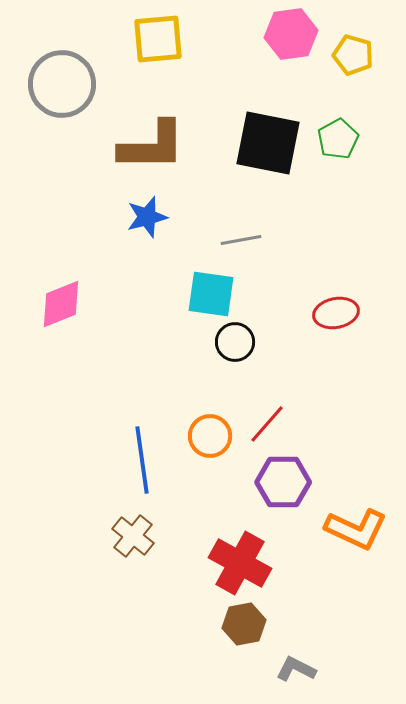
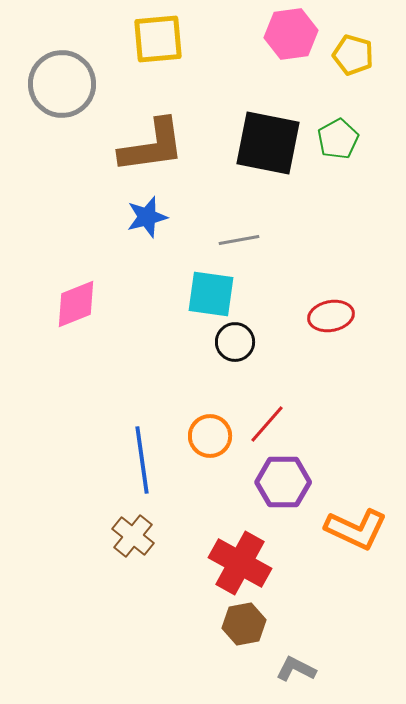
brown L-shape: rotated 8 degrees counterclockwise
gray line: moved 2 px left
pink diamond: moved 15 px right
red ellipse: moved 5 px left, 3 px down
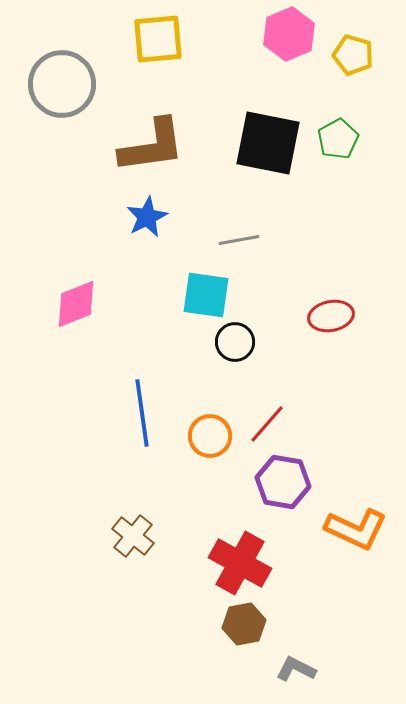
pink hexagon: moved 2 px left; rotated 15 degrees counterclockwise
blue star: rotated 12 degrees counterclockwise
cyan square: moved 5 px left, 1 px down
blue line: moved 47 px up
purple hexagon: rotated 10 degrees clockwise
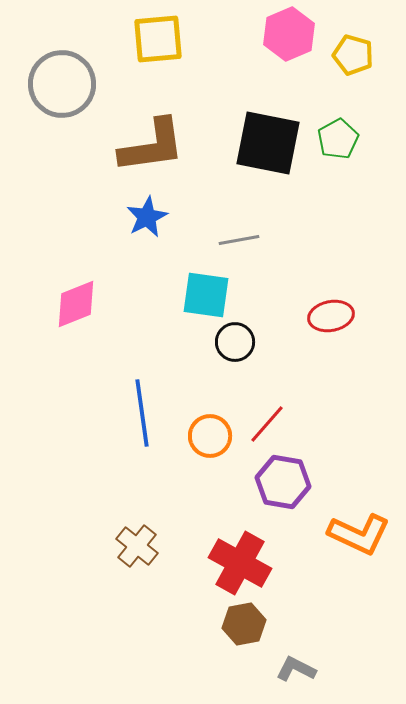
orange L-shape: moved 3 px right, 5 px down
brown cross: moved 4 px right, 10 px down
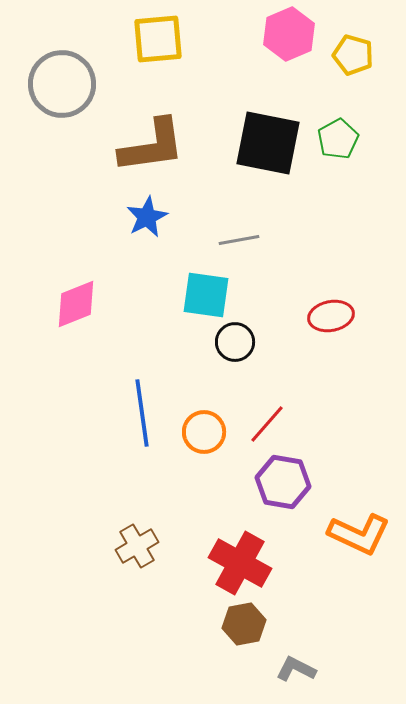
orange circle: moved 6 px left, 4 px up
brown cross: rotated 21 degrees clockwise
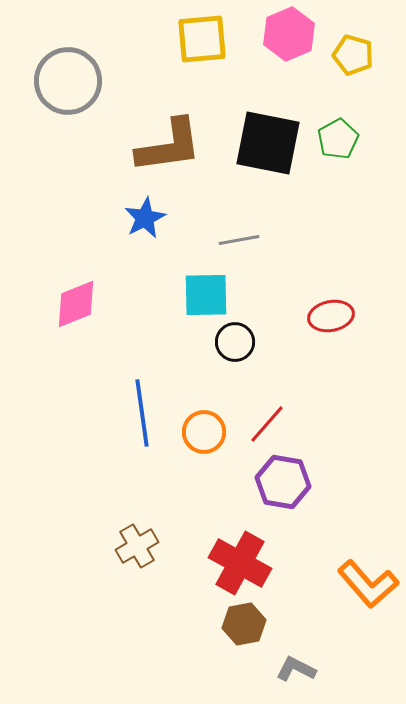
yellow square: moved 44 px right
gray circle: moved 6 px right, 3 px up
brown L-shape: moved 17 px right
blue star: moved 2 px left, 1 px down
cyan square: rotated 9 degrees counterclockwise
orange L-shape: moved 9 px right, 50 px down; rotated 24 degrees clockwise
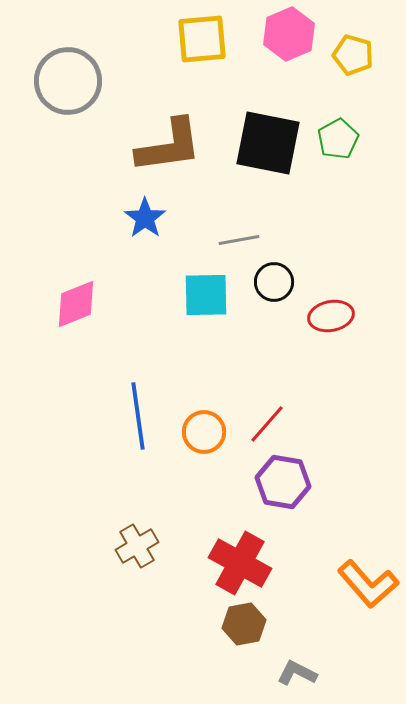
blue star: rotated 9 degrees counterclockwise
black circle: moved 39 px right, 60 px up
blue line: moved 4 px left, 3 px down
gray L-shape: moved 1 px right, 4 px down
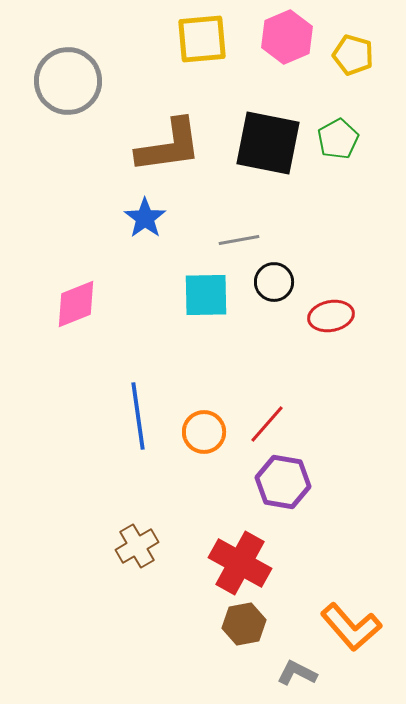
pink hexagon: moved 2 px left, 3 px down
orange L-shape: moved 17 px left, 43 px down
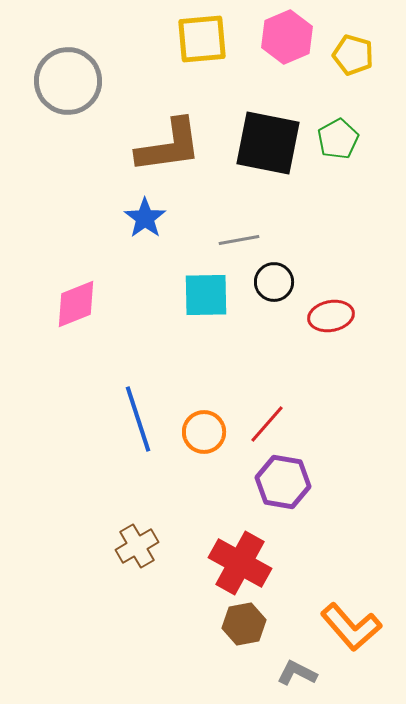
blue line: moved 3 px down; rotated 10 degrees counterclockwise
